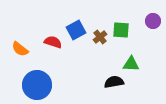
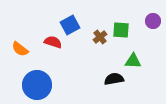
blue square: moved 6 px left, 5 px up
green triangle: moved 2 px right, 3 px up
black semicircle: moved 3 px up
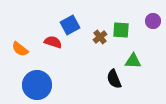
black semicircle: rotated 102 degrees counterclockwise
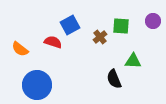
green square: moved 4 px up
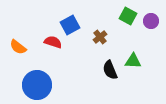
purple circle: moved 2 px left
green square: moved 7 px right, 10 px up; rotated 24 degrees clockwise
orange semicircle: moved 2 px left, 2 px up
black semicircle: moved 4 px left, 9 px up
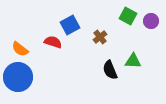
orange semicircle: moved 2 px right, 2 px down
blue circle: moved 19 px left, 8 px up
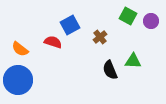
blue circle: moved 3 px down
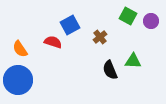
orange semicircle: rotated 18 degrees clockwise
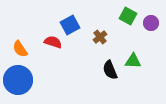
purple circle: moved 2 px down
